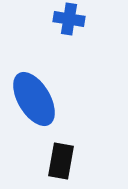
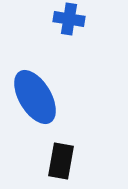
blue ellipse: moved 1 px right, 2 px up
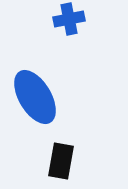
blue cross: rotated 20 degrees counterclockwise
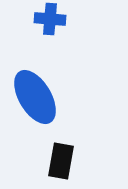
blue cross: moved 19 px left; rotated 16 degrees clockwise
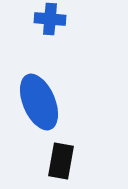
blue ellipse: moved 4 px right, 5 px down; rotated 8 degrees clockwise
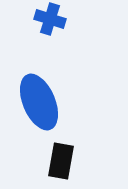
blue cross: rotated 12 degrees clockwise
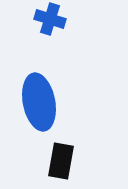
blue ellipse: rotated 12 degrees clockwise
